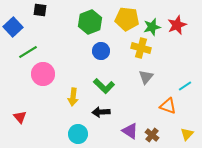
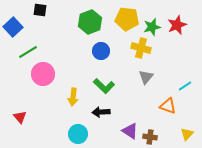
brown cross: moved 2 px left, 2 px down; rotated 32 degrees counterclockwise
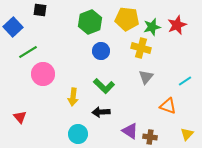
cyan line: moved 5 px up
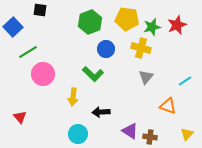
blue circle: moved 5 px right, 2 px up
green L-shape: moved 11 px left, 12 px up
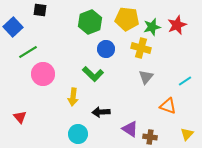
purple triangle: moved 2 px up
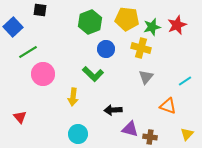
black arrow: moved 12 px right, 2 px up
purple triangle: rotated 18 degrees counterclockwise
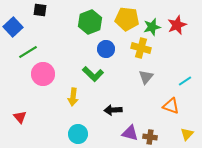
orange triangle: moved 3 px right
purple triangle: moved 4 px down
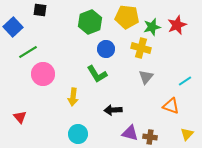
yellow pentagon: moved 2 px up
green L-shape: moved 4 px right; rotated 15 degrees clockwise
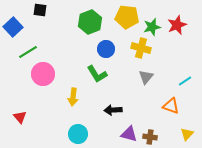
purple triangle: moved 1 px left, 1 px down
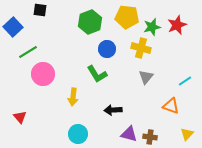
blue circle: moved 1 px right
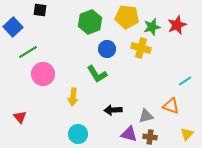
gray triangle: moved 39 px down; rotated 35 degrees clockwise
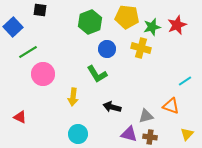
black arrow: moved 1 px left, 3 px up; rotated 18 degrees clockwise
red triangle: rotated 24 degrees counterclockwise
